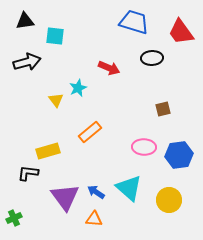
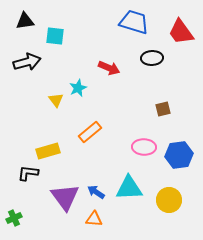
cyan triangle: rotated 44 degrees counterclockwise
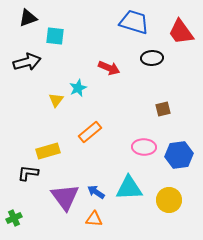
black triangle: moved 3 px right, 3 px up; rotated 12 degrees counterclockwise
yellow triangle: rotated 14 degrees clockwise
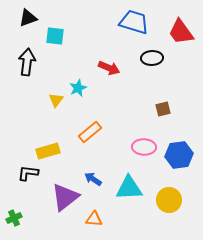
black arrow: rotated 68 degrees counterclockwise
blue arrow: moved 3 px left, 13 px up
purple triangle: rotated 28 degrees clockwise
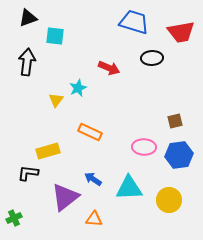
red trapezoid: rotated 64 degrees counterclockwise
brown square: moved 12 px right, 12 px down
orange rectangle: rotated 65 degrees clockwise
